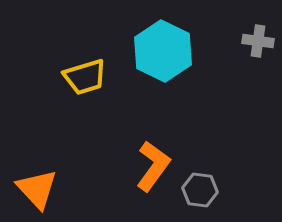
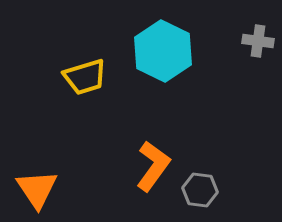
orange triangle: rotated 9 degrees clockwise
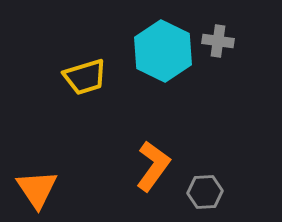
gray cross: moved 40 px left
gray hexagon: moved 5 px right, 2 px down; rotated 12 degrees counterclockwise
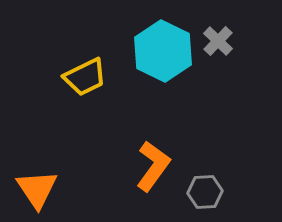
gray cross: rotated 36 degrees clockwise
yellow trapezoid: rotated 9 degrees counterclockwise
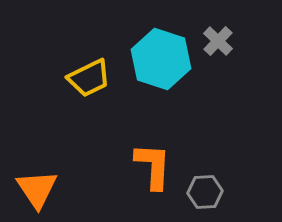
cyan hexagon: moved 2 px left, 8 px down; rotated 8 degrees counterclockwise
yellow trapezoid: moved 4 px right, 1 px down
orange L-shape: rotated 33 degrees counterclockwise
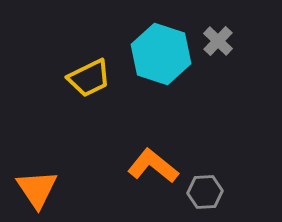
cyan hexagon: moved 5 px up
orange L-shape: rotated 54 degrees counterclockwise
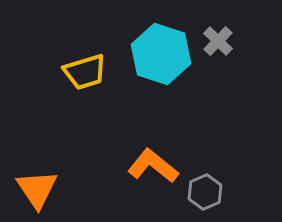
yellow trapezoid: moved 4 px left, 6 px up; rotated 9 degrees clockwise
gray hexagon: rotated 20 degrees counterclockwise
